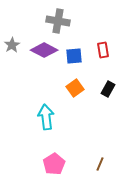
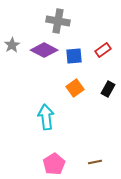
red rectangle: rotated 63 degrees clockwise
brown line: moved 5 px left, 2 px up; rotated 56 degrees clockwise
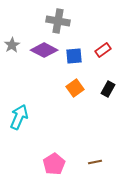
cyan arrow: moved 27 px left; rotated 30 degrees clockwise
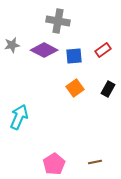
gray star: rotated 21 degrees clockwise
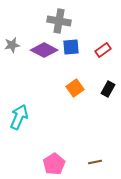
gray cross: moved 1 px right
blue square: moved 3 px left, 9 px up
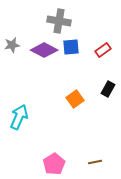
orange square: moved 11 px down
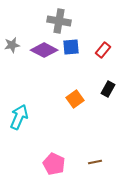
red rectangle: rotated 14 degrees counterclockwise
pink pentagon: rotated 15 degrees counterclockwise
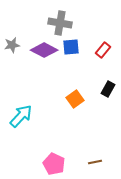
gray cross: moved 1 px right, 2 px down
cyan arrow: moved 2 px right, 1 px up; rotated 20 degrees clockwise
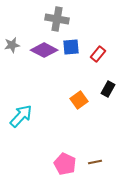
gray cross: moved 3 px left, 4 px up
red rectangle: moved 5 px left, 4 px down
orange square: moved 4 px right, 1 px down
pink pentagon: moved 11 px right
